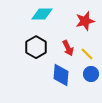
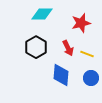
red star: moved 4 px left, 2 px down
yellow line: rotated 24 degrees counterclockwise
blue circle: moved 4 px down
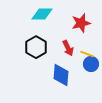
blue circle: moved 14 px up
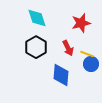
cyan diamond: moved 5 px left, 4 px down; rotated 70 degrees clockwise
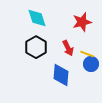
red star: moved 1 px right, 1 px up
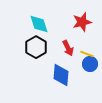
cyan diamond: moved 2 px right, 6 px down
blue circle: moved 1 px left
